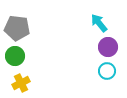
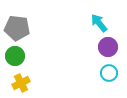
cyan circle: moved 2 px right, 2 px down
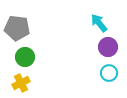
green circle: moved 10 px right, 1 px down
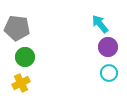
cyan arrow: moved 1 px right, 1 px down
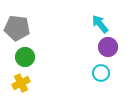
cyan circle: moved 8 px left
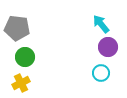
cyan arrow: moved 1 px right
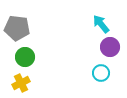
purple circle: moved 2 px right
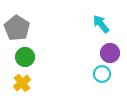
gray pentagon: rotated 25 degrees clockwise
purple circle: moved 6 px down
cyan circle: moved 1 px right, 1 px down
yellow cross: moved 1 px right; rotated 12 degrees counterclockwise
